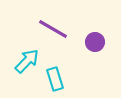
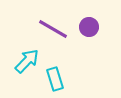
purple circle: moved 6 px left, 15 px up
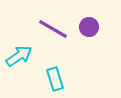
cyan arrow: moved 8 px left, 5 px up; rotated 12 degrees clockwise
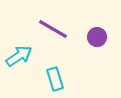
purple circle: moved 8 px right, 10 px down
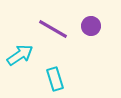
purple circle: moved 6 px left, 11 px up
cyan arrow: moved 1 px right, 1 px up
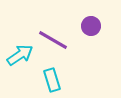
purple line: moved 11 px down
cyan rectangle: moved 3 px left, 1 px down
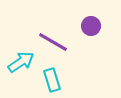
purple line: moved 2 px down
cyan arrow: moved 1 px right, 7 px down
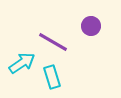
cyan arrow: moved 1 px right, 1 px down
cyan rectangle: moved 3 px up
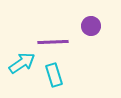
purple line: rotated 32 degrees counterclockwise
cyan rectangle: moved 2 px right, 2 px up
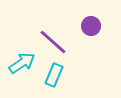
purple line: rotated 44 degrees clockwise
cyan rectangle: rotated 40 degrees clockwise
